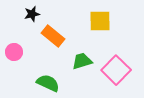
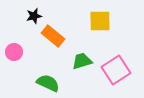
black star: moved 2 px right, 2 px down
pink square: rotated 12 degrees clockwise
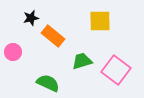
black star: moved 3 px left, 2 px down
pink circle: moved 1 px left
pink square: rotated 20 degrees counterclockwise
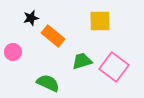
pink square: moved 2 px left, 3 px up
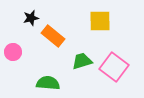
green semicircle: rotated 20 degrees counterclockwise
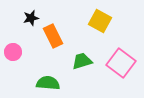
yellow square: rotated 30 degrees clockwise
orange rectangle: rotated 25 degrees clockwise
pink square: moved 7 px right, 4 px up
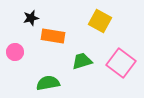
orange rectangle: rotated 55 degrees counterclockwise
pink circle: moved 2 px right
green semicircle: rotated 15 degrees counterclockwise
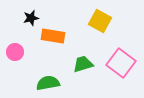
green trapezoid: moved 1 px right, 3 px down
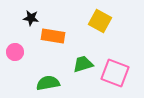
black star: rotated 21 degrees clockwise
pink square: moved 6 px left, 10 px down; rotated 16 degrees counterclockwise
